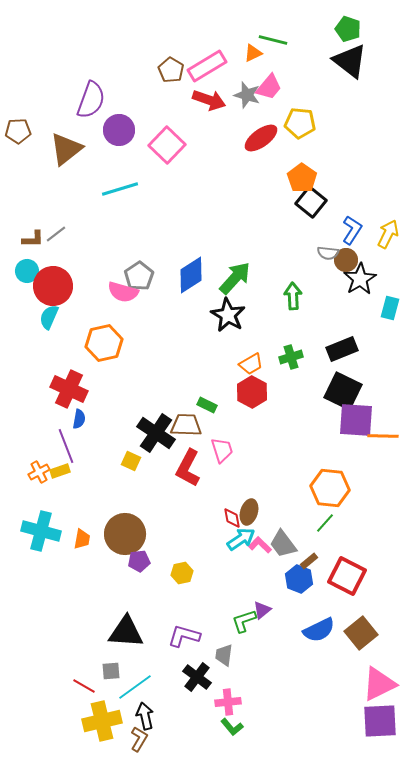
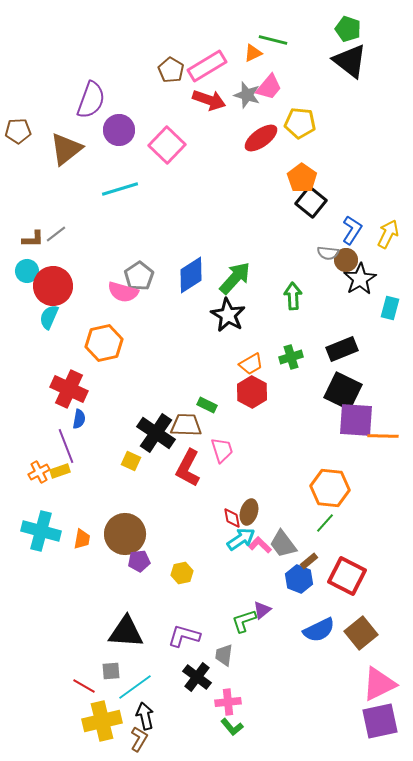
purple square at (380, 721): rotated 9 degrees counterclockwise
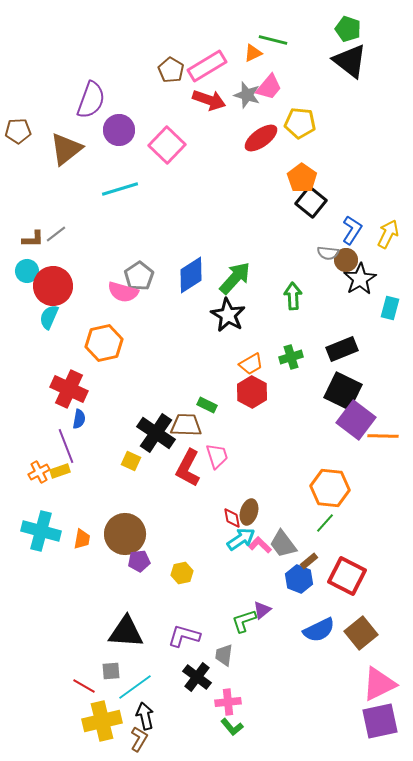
purple square at (356, 420): rotated 33 degrees clockwise
pink trapezoid at (222, 450): moved 5 px left, 6 px down
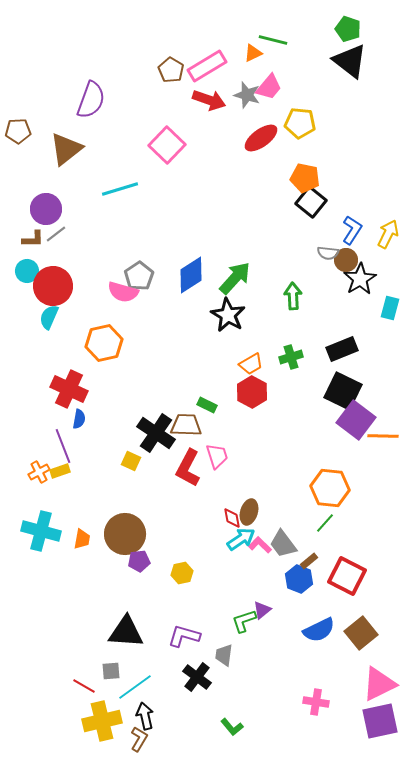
purple circle at (119, 130): moved 73 px left, 79 px down
orange pentagon at (302, 178): moved 3 px right; rotated 24 degrees counterclockwise
purple line at (66, 446): moved 3 px left
pink cross at (228, 702): moved 88 px right; rotated 15 degrees clockwise
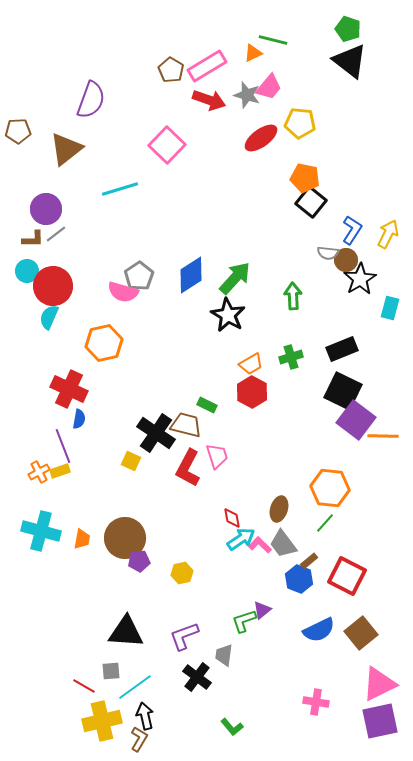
brown trapezoid at (186, 425): rotated 12 degrees clockwise
brown ellipse at (249, 512): moved 30 px right, 3 px up
brown circle at (125, 534): moved 4 px down
purple L-shape at (184, 636): rotated 36 degrees counterclockwise
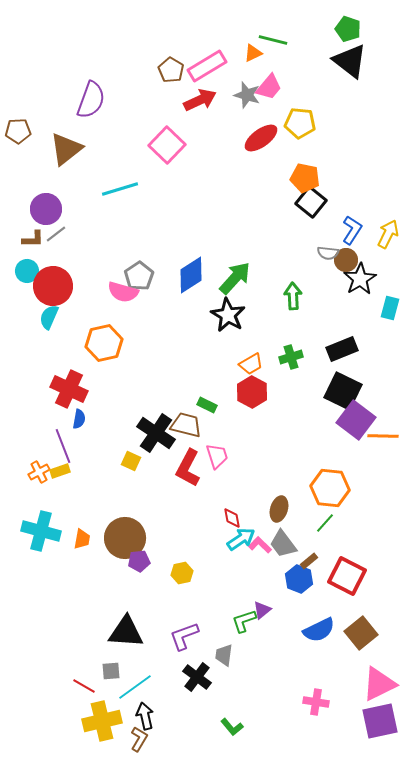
red arrow at (209, 100): moved 9 px left; rotated 44 degrees counterclockwise
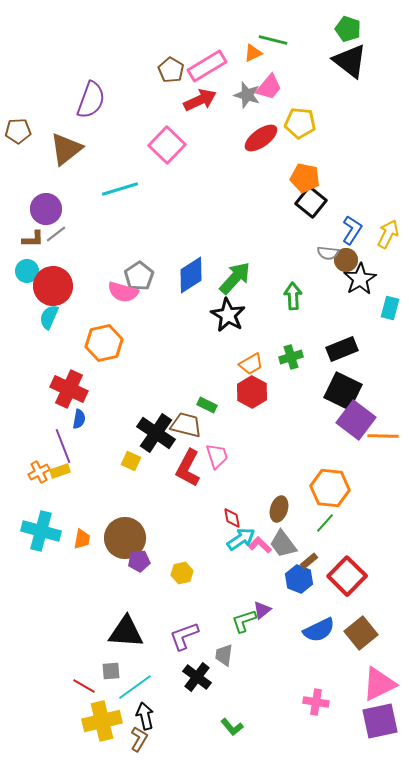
red square at (347, 576): rotated 18 degrees clockwise
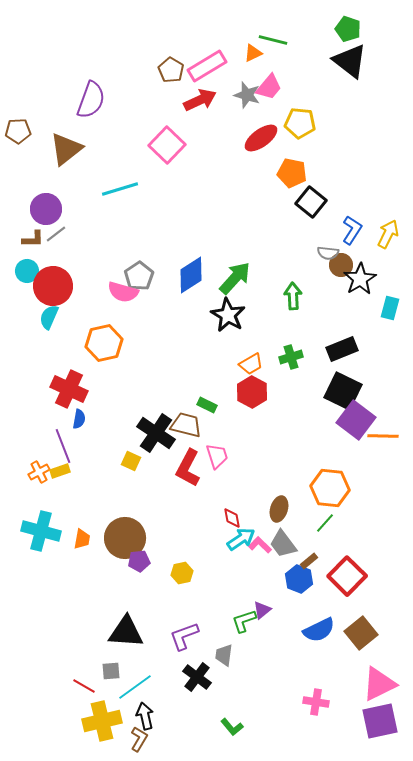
orange pentagon at (305, 178): moved 13 px left, 5 px up
brown circle at (346, 260): moved 5 px left, 5 px down
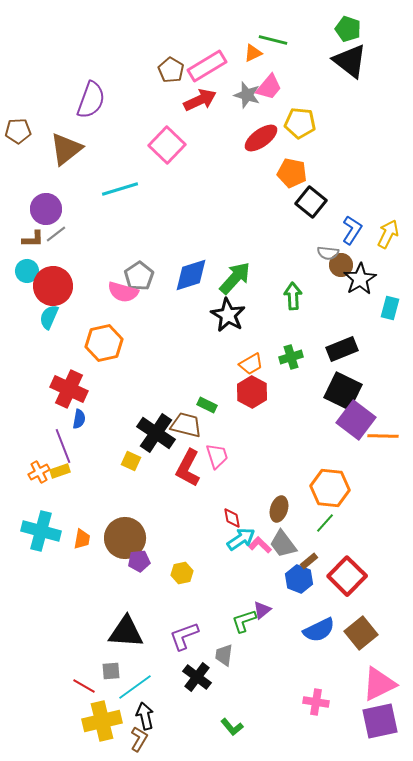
blue diamond at (191, 275): rotated 15 degrees clockwise
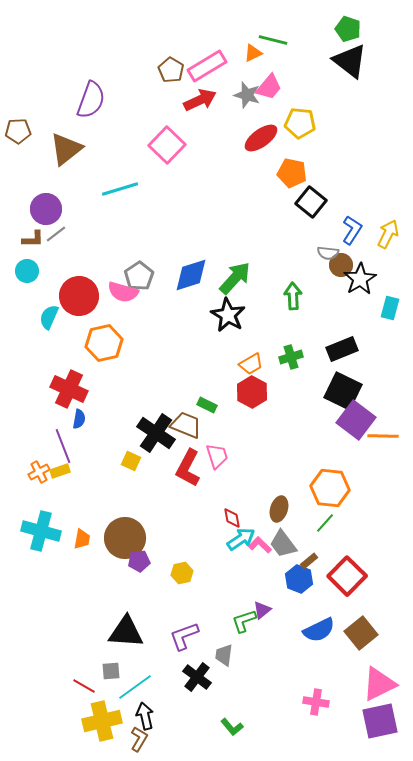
red circle at (53, 286): moved 26 px right, 10 px down
brown trapezoid at (186, 425): rotated 8 degrees clockwise
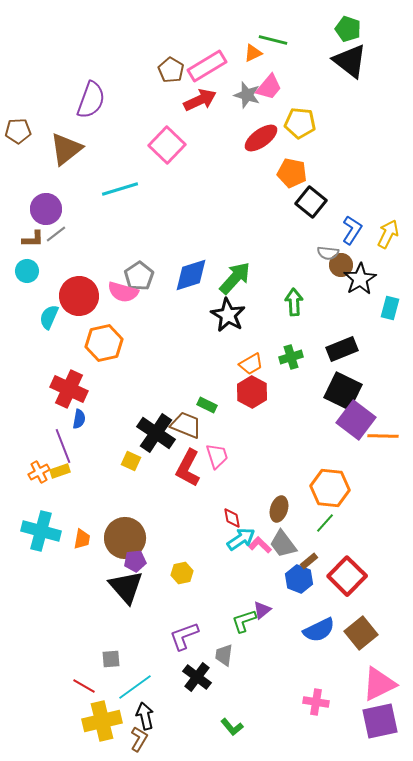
green arrow at (293, 296): moved 1 px right, 6 px down
purple pentagon at (139, 561): moved 4 px left
black triangle at (126, 632): moved 45 px up; rotated 45 degrees clockwise
gray square at (111, 671): moved 12 px up
